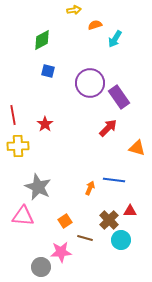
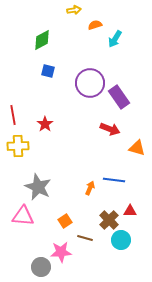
red arrow: moved 2 px right, 1 px down; rotated 66 degrees clockwise
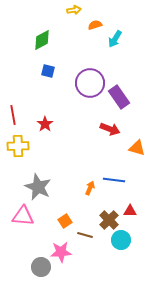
brown line: moved 3 px up
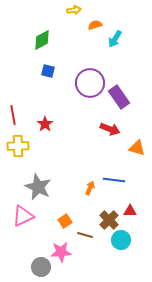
pink triangle: rotated 30 degrees counterclockwise
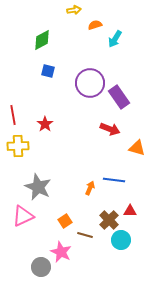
pink star: rotated 30 degrees clockwise
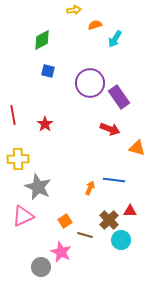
yellow cross: moved 13 px down
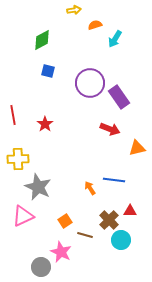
orange triangle: rotated 30 degrees counterclockwise
orange arrow: rotated 56 degrees counterclockwise
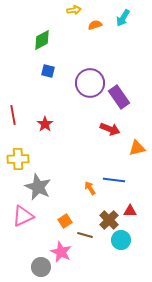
cyan arrow: moved 8 px right, 21 px up
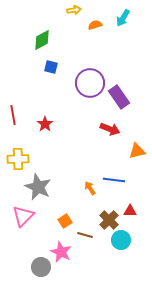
blue square: moved 3 px right, 4 px up
orange triangle: moved 3 px down
pink triangle: rotated 20 degrees counterclockwise
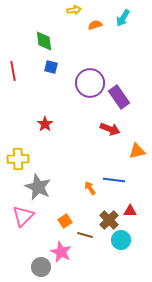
green diamond: moved 2 px right, 1 px down; rotated 70 degrees counterclockwise
red line: moved 44 px up
